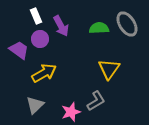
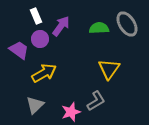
purple arrow: rotated 115 degrees counterclockwise
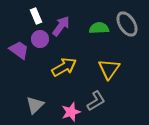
yellow arrow: moved 20 px right, 6 px up
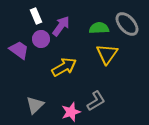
gray ellipse: rotated 10 degrees counterclockwise
purple circle: moved 1 px right
yellow triangle: moved 2 px left, 15 px up
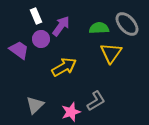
yellow triangle: moved 4 px right, 1 px up
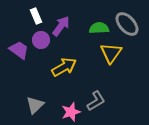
purple circle: moved 1 px down
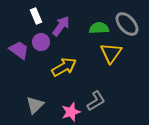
purple circle: moved 2 px down
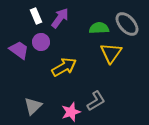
purple arrow: moved 1 px left, 8 px up
gray triangle: moved 2 px left, 1 px down
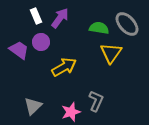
green semicircle: rotated 12 degrees clockwise
gray L-shape: rotated 35 degrees counterclockwise
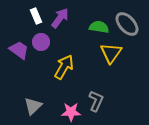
green semicircle: moved 1 px up
yellow arrow: rotated 30 degrees counterclockwise
pink star: rotated 18 degrees clockwise
